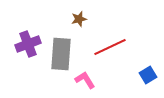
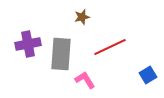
brown star: moved 3 px right, 2 px up
purple cross: rotated 10 degrees clockwise
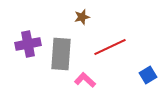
pink L-shape: rotated 15 degrees counterclockwise
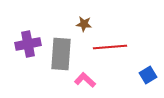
brown star: moved 2 px right, 7 px down; rotated 21 degrees clockwise
red line: rotated 20 degrees clockwise
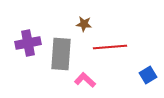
purple cross: moved 1 px up
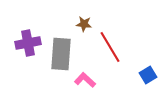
red line: rotated 64 degrees clockwise
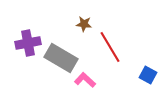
gray rectangle: moved 4 px down; rotated 64 degrees counterclockwise
blue square: rotated 30 degrees counterclockwise
